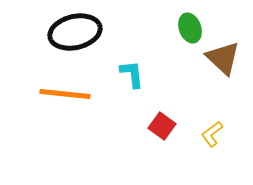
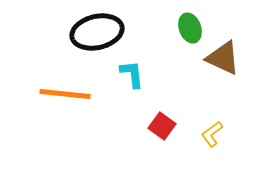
black ellipse: moved 22 px right
brown triangle: rotated 18 degrees counterclockwise
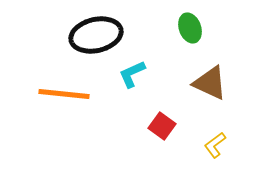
black ellipse: moved 1 px left, 3 px down
brown triangle: moved 13 px left, 25 px down
cyan L-shape: rotated 108 degrees counterclockwise
orange line: moved 1 px left
yellow L-shape: moved 3 px right, 11 px down
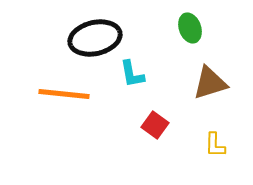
black ellipse: moved 1 px left, 3 px down
cyan L-shape: rotated 76 degrees counterclockwise
brown triangle: rotated 42 degrees counterclockwise
red square: moved 7 px left, 1 px up
yellow L-shape: rotated 52 degrees counterclockwise
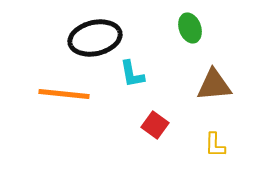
brown triangle: moved 4 px right, 2 px down; rotated 12 degrees clockwise
